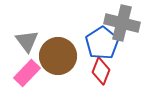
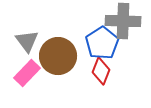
gray cross: moved 1 px right, 2 px up; rotated 12 degrees counterclockwise
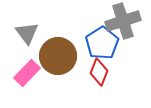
gray cross: rotated 20 degrees counterclockwise
gray triangle: moved 8 px up
red diamond: moved 2 px left, 1 px down
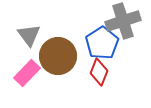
gray triangle: moved 2 px right, 2 px down
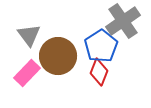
gray cross: rotated 16 degrees counterclockwise
blue pentagon: moved 1 px left, 3 px down
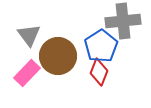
gray cross: rotated 28 degrees clockwise
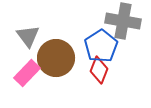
gray cross: rotated 16 degrees clockwise
gray triangle: moved 1 px left, 1 px down
brown circle: moved 2 px left, 2 px down
red diamond: moved 2 px up
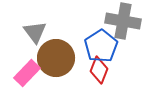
gray triangle: moved 7 px right, 4 px up
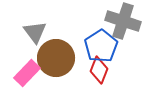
gray cross: rotated 8 degrees clockwise
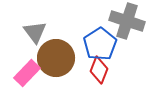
gray cross: moved 4 px right
blue pentagon: moved 1 px left, 2 px up
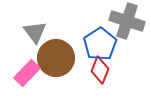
red diamond: moved 1 px right
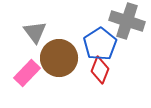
brown circle: moved 3 px right
